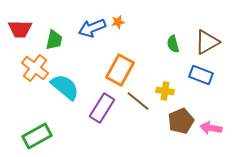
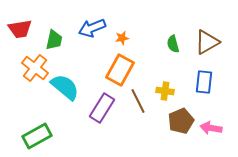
orange star: moved 4 px right, 16 px down
red trapezoid: rotated 10 degrees counterclockwise
blue rectangle: moved 3 px right, 7 px down; rotated 75 degrees clockwise
brown line: rotated 25 degrees clockwise
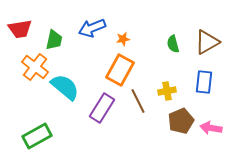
orange star: moved 1 px right, 1 px down
orange cross: moved 1 px up
yellow cross: moved 2 px right; rotated 18 degrees counterclockwise
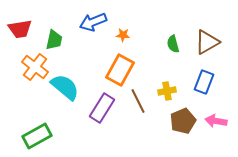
blue arrow: moved 1 px right, 6 px up
orange star: moved 4 px up; rotated 16 degrees clockwise
blue rectangle: rotated 15 degrees clockwise
brown pentagon: moved 2 px right
pink arrow: moved 5 px right, 7 px up
